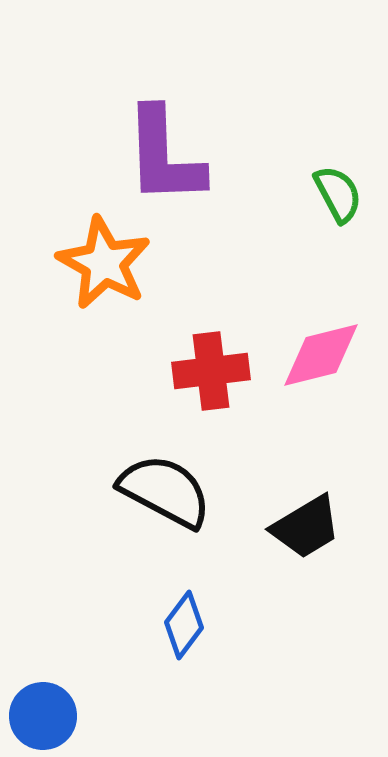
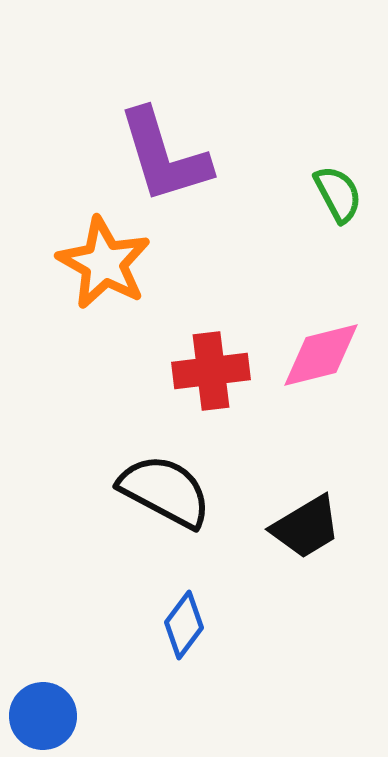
purple L-shape: rotated 15 degrees counterclockwise
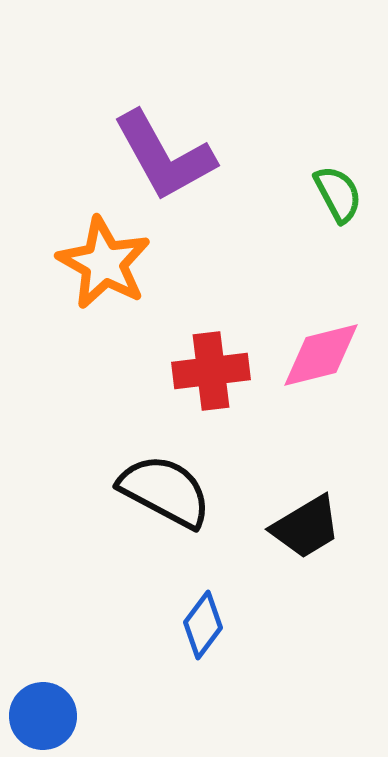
purple L-shape: rotated 12 degrees counterclockwise
blue diamond: moved 19 px right
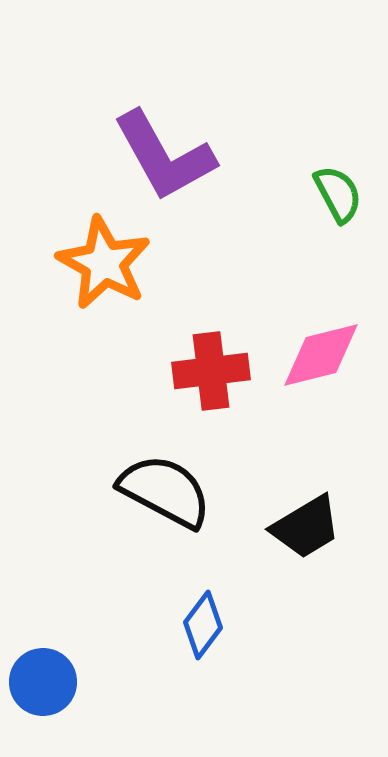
blue circle: moved 34 px up
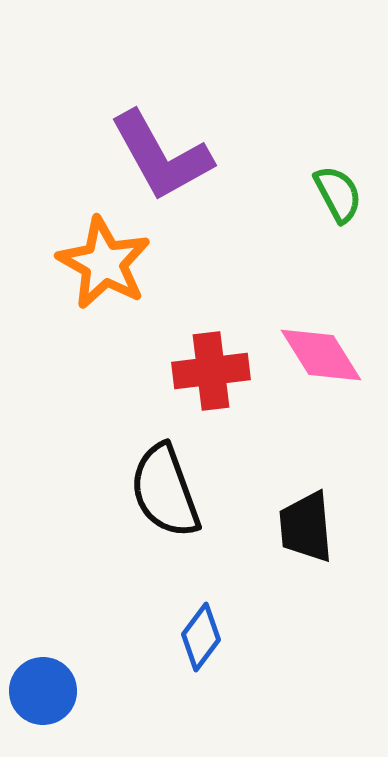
purple L-shape: moved 3 px left
pink diamond: rotated 72 degrees clockwise
black semicircle: rotated 138 degrees counterclockwise
black trapezoid: rotated 116 degrees clockwise
blue diamond: moved 2 px left, 12 px down
blue circle: moved 9 px down
